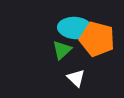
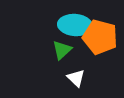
cyan ellipse: moved 3 px up
orange pentagon: moved 3 px right, 2 px up
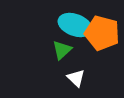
cyan ellipse: rotated 16 degrees clockwise
orange pentagon: moved 2 px right, 4 px up
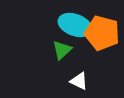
white triangle: moved 3 px right, 3 px down; rotated 18 degrees counterclockwise
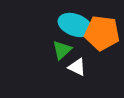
orange pentagon: rotated 8 degrees counterclockwise
white triangle: moved 2 px left, 14 px up
